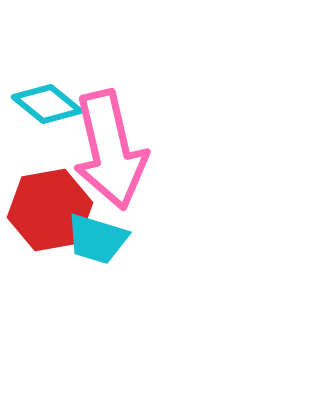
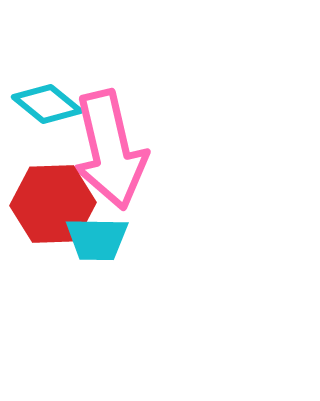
red hexagon: moved 3 px right, 6 px up; rotated 8 degrees clockwise
cyan trapezoid: rotated 16 degrees counterclockwise
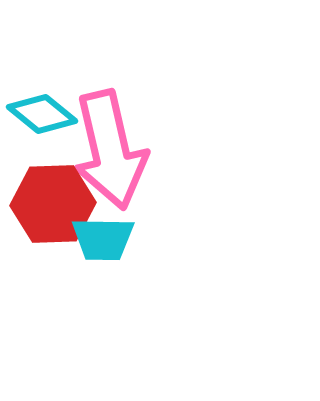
cyan diamond: moved 5 px left, 10 px down
cyan trapezoid: moved 6 px right
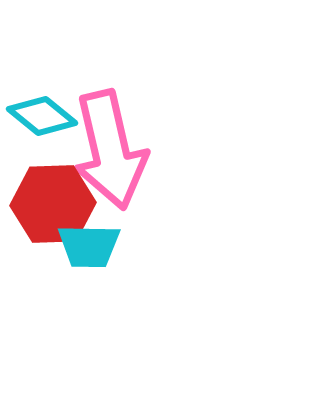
cyan diamond: moved 2 px down
cyan trapezoid: moved 14 px left, 7 px down
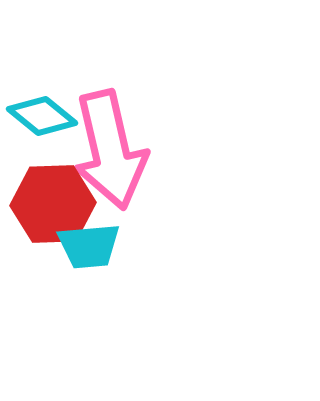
cyan trapezoid: rotated 6 degrees counterclockwise
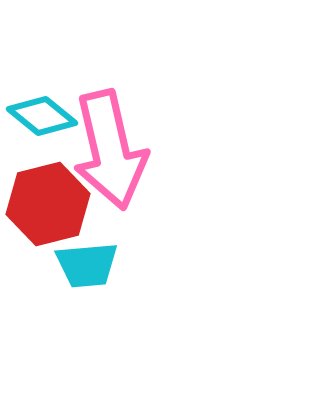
red hexagon: moved 5 px left; rotated 12 degrees counterclockwise
cyan trapezoid: moved 2 px left, 19 px down
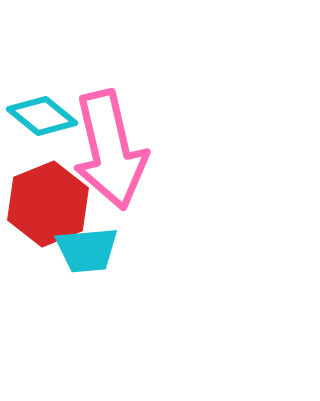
red hexagon: rotated 8 degrees counterclockwise
cyan trapezoid: moved 15 px up
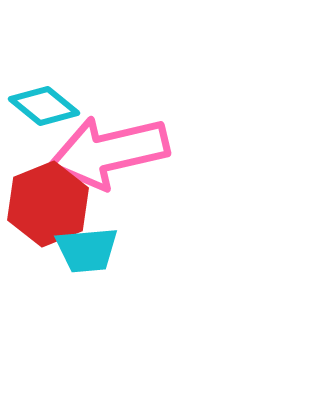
cyan diamond: moved 2 px right, 10 px up
pink arrow: moved 1 px left, 2 px down; rotated 90 degrees clockwise
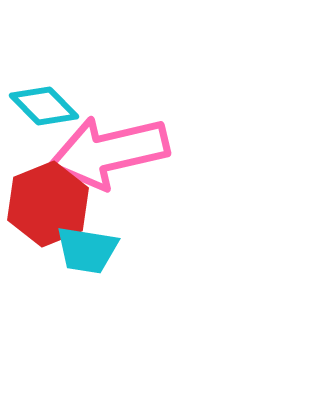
cyan diamond: rotated 6 degrees clockwise
cyan trapezoid: rotated 14 degrees clockwise
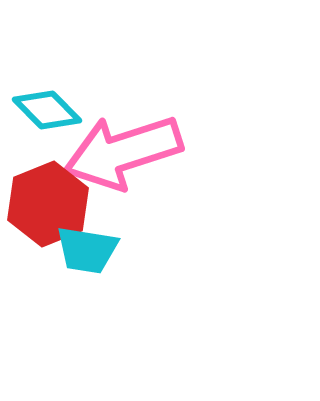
cyan diamond: moved 3 px right, 4 px down
pink arrow: moved 14 px right; rotated 5 degrees counterclockwise
